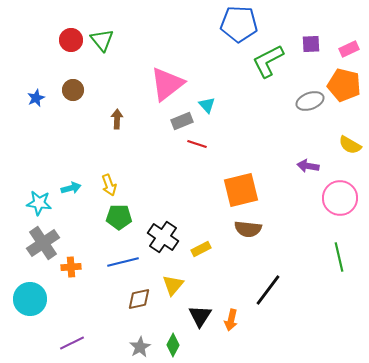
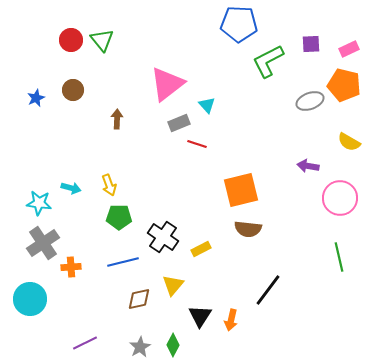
gray rectangle: moved 3 px left, 2 px down
yellow semicircle: moved 1 px left, 3 px up
cyan arrow: rotated 30 degrees clockwise
purple line: moved 13 px right
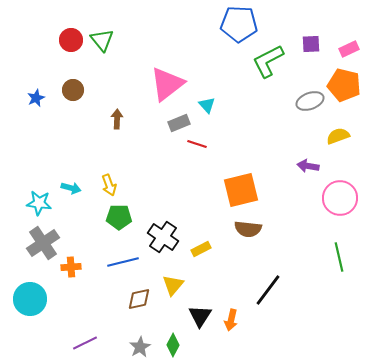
yellow semicircle: moved 11 px left, 6 px up; rotated 130 degrees clockwise
